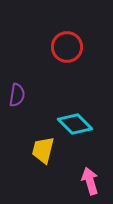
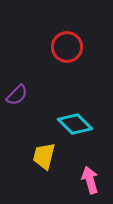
purple semicircle: rotated 35 degrees clockwise
yellow trapezoid: moved 1 px right, 6 px down
pink arrow: moved 1 px up
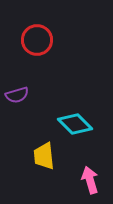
red circle: moved 30 px left, 7 px up
purple semicircle: rotated 30 degrees clockwise
yellow trapezoid: rotated 20 degrees counterclockwise
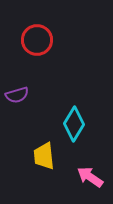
cyan diamond: moved 1 px left; rotated 76 degrees clockwise
pink arrow: moved 3 px up; rotated 40 degrees counterclockwise
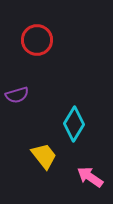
yellow trapezoid: rotated 148 degrees clockwise
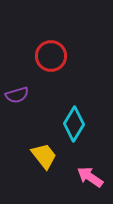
red circle: moved 14 px right, 16 px down
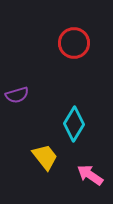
red circle: moved 23 px right, 13 px up
yellow trapezoid: moved 1 px right, 1 px down
pink arrow: moved 2 px up
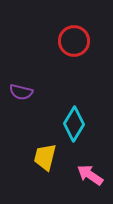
red circle: moved 2 px up
purple semicircle: moved 4 px right, 3 px up; rotated 30 degrees clockwise
yellow trapezoid: rotated 128 degrees counterclockwise
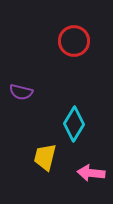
pink arrow: moved 1 px right, 2 px up; rotated 28 degrees counterclockwise
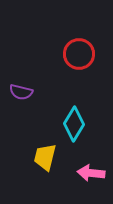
red circle: moved 5 px right, 13 px down
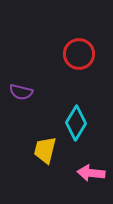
cyan diamond: moved 2 px right, 1 px up
yellow trapezoid: moved 7 px up
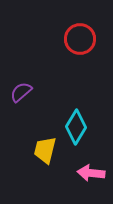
red circle: moved 1 px right, 15 px up
purple semicircle: rotated 125 degrees clockwise
cyan diamond: moved 4 px down
